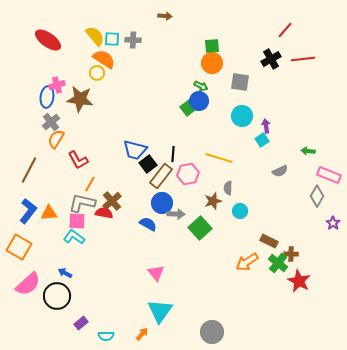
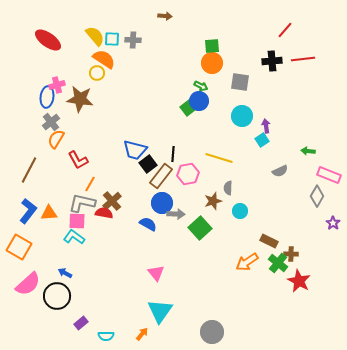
black cross at (271, 59): moved 1 px right, 2 px down; rotated 24 degrees clockwise
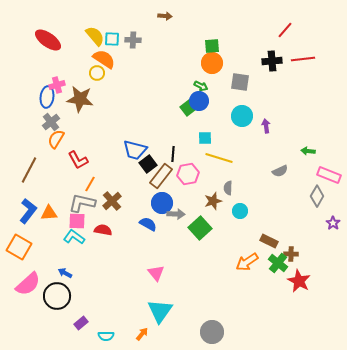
cyan square at (262, 140): moved 57 px left, 2 px up; rotated 32 degrees clockwise
red semicircle at (104, 213): moved 1 px left, 17 px down
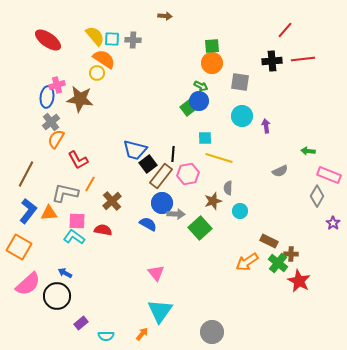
brown line at (29, 170): moved 3 px left, 4 px down
gray L-shape at (82, 203): moved 17 px left, 10 px up
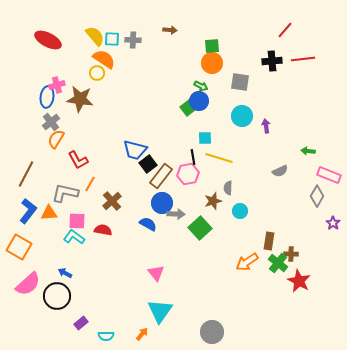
brown arrow at (165, 16): moved 5 px right, 14 px down
red ellipse at (48, 40): rotated 8 degrees counterclockwise
black line at (173, 154): moved 20 px right, 3 px down; rotated 14 degrees counterclockwise
brown rectangle at (269, 241): rotated 72 degrees clockwise
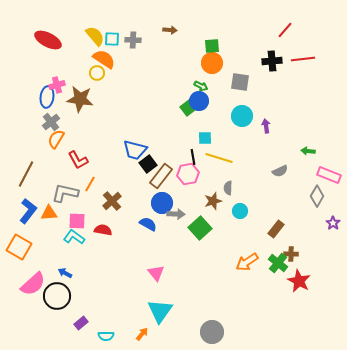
brown rectangle at (269, 241): moved 7 px right, 12 px up; rotated 30 degrees clockwise
pink semicircle at (28, 284): moved 5 px right
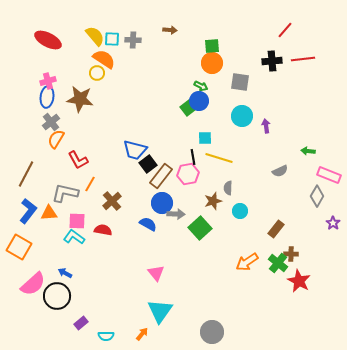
pink cross at (57, 85): moved 9 px left, 4 px up
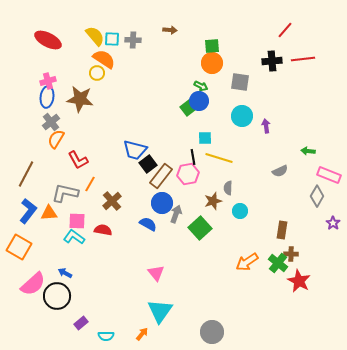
gray arrow at (176, 214): rotated 72 degrees counterclockwise
brown rectangle at (276, 229): moved 6 px right, 1 px down; rotated 30 degrees counterclockwise
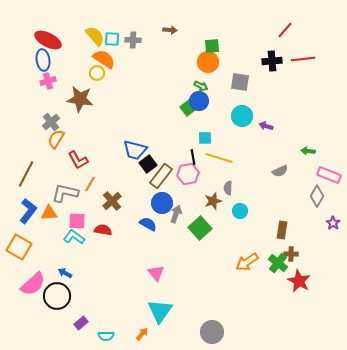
orange circle at (212, 63): moved 4 px left, 1 px up
blue ellipse at (47, 97): moved 4 px left, 37 px up; rotated 15 degrees counterclockwise
purple arrow at (266, 126): rotated 64 degrees counterclockwise
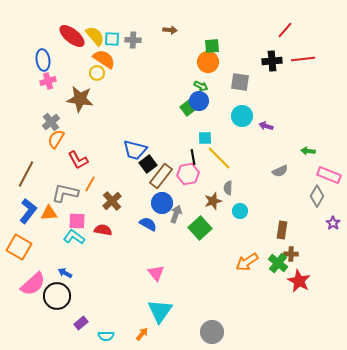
red ellipse at (48, 40): moved 24 px right, 4 px up; rotated 12 degrees clockwise
yellow line at (219, 158): rotated 28 degrees clockwise
